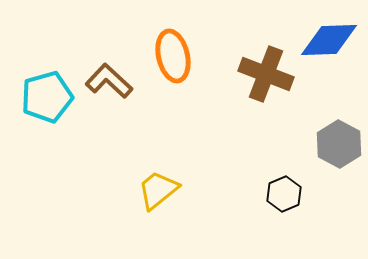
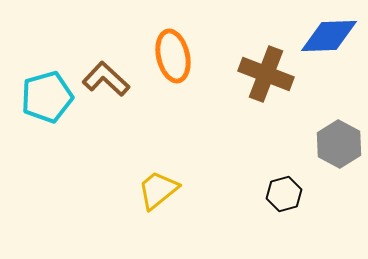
blue diamond: moved 4 px up
brown L-shape: moved 3 px left, 2 px up
black hexagon: rotated 8 degrees clockwise
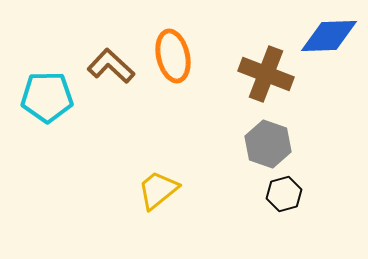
brown L-shape: moved 5 px right, 13 px up
cyan pentagon: rotated 15 degrees clockwise
gray hexagon: moved 71 px left; rotated 9 degrees counterclockwise
